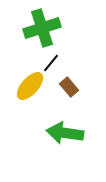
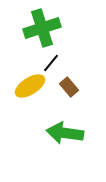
yellow ellipse: rotated 16 degrees clockwise
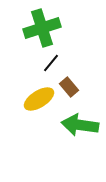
yellow ellipse: moved 9 px right, 13 px down
green arrow: moved 15 px right, 8 px up
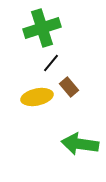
yellow ellipse: moved 2 px left, 2 px up; rotated 20 degrees clockwise
green arrow: moved 19 px down
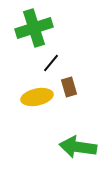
green cross: moved 8 px left
brown rectangle: rotated 24 degrees clockwise
green arrow: moved 2 px left, 3 px down
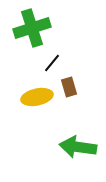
green cross: moved 2 px left
black line: moved 1 px right
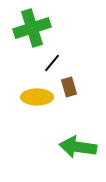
yellow ellipse: rotated 12 degrees clockwise
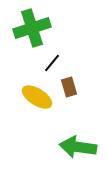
yellow ellipse: rotated 32 degrees clockwise
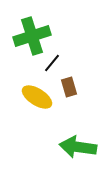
green cross: moved 8 px down
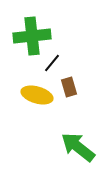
green cross: rotated 12 degrees clockwise
yellow ellipse: moved 2 px up; rotated 16 degrees counterclockwise
green arrow: rotated 30 degrees clockwise
